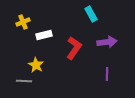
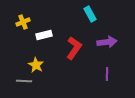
cyan rectangle: moved 1 px left
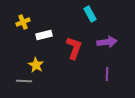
red L-shape: rotated 15 degrees counterclockwise
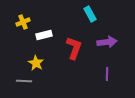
yellow star: moved 2 px up
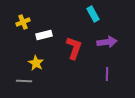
cyan rectangle: moved 3 px right
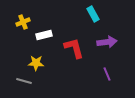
red L-shape: rotated 35 degrees counterclockwise
yellow star: rotated 28 degrees counterclockwise
purple line: rotated 24 degrees counterclockwise
gray line: rotated 14 degrees clockwise
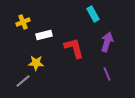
purple arrow: rotated 66 degrees counterclockwise
gray line: moved 1 px left; rotated 56 degrees counterclockwise
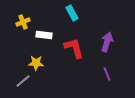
cyan rectangle: moved 21 px left, 1 px up
white rectangle: rotated 21 degrees clockwise
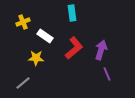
cyan rectangle: rotated 21 degrees clockwise
white rectangle: moved 1 px right, 1 px down; rotated 28 degrees clockwise
purple arrow: moved 6 px left, 8 px down
red L-shape: rotated 65 degrees clockwise
yellow star: moved 5 px up
gray line: moved 2 px down
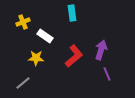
red L-shape: moved 8 px down
